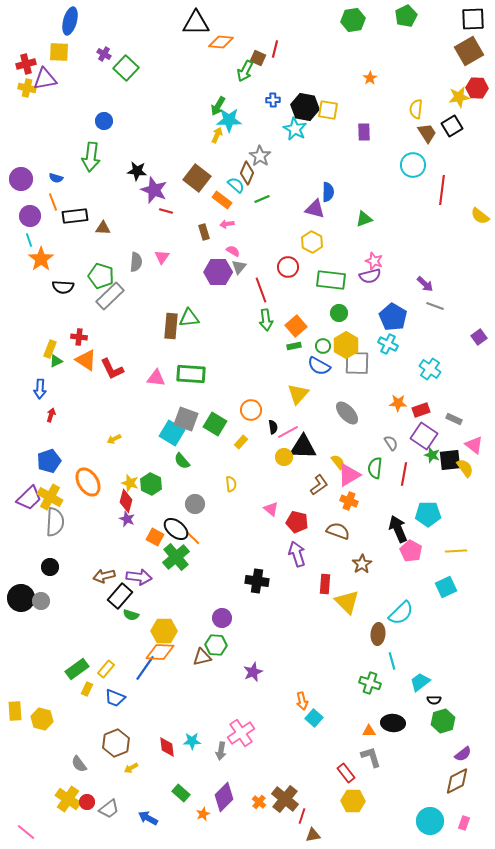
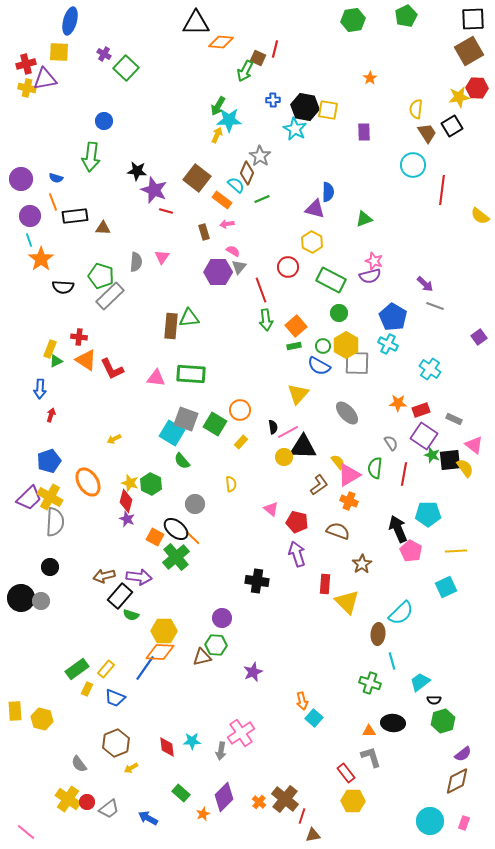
green rectangle at (331, 280): rotated 20 degrees clockwise
orange circle at (251, 410): moved 11 px left
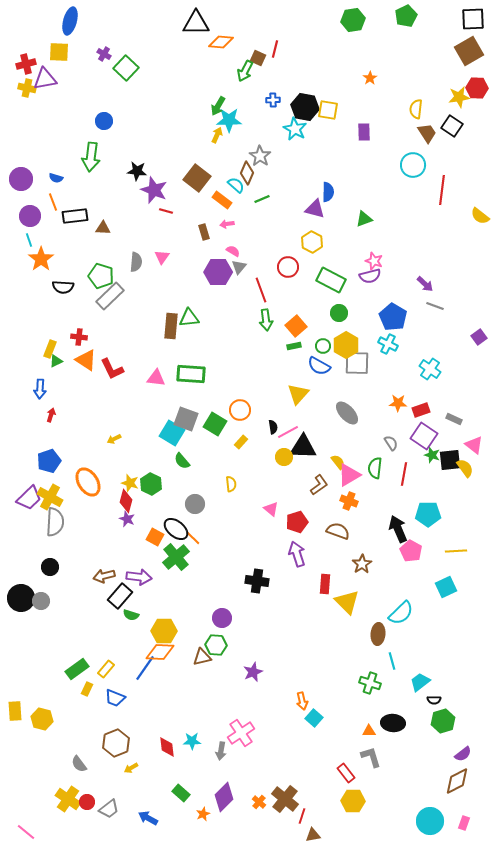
black square at (452, 126): rotated 25 degrees counterclockwise
red pentagon at (297, 522): rotated 30 degrees counterclockwise
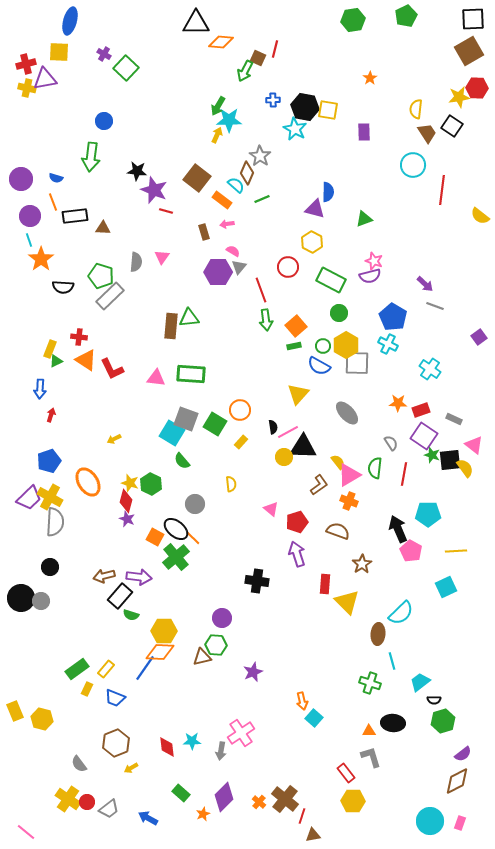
yellow rectangle at (15, 711): rotated 18 degrees counterclockwise
pink rectangle at (464, 823): moved 4 px left
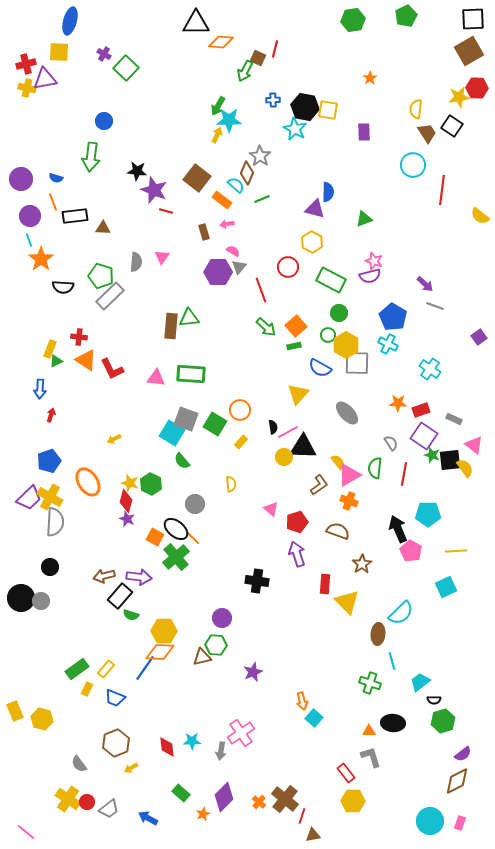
green arrow at (266, 320): moved 7 px down; rotated 40 degrees counterclockwise
green circle at (323, 346): moved 5 px right, 11 px up
blue semicircle at (319, 366): moved 1 px right, 2 px down
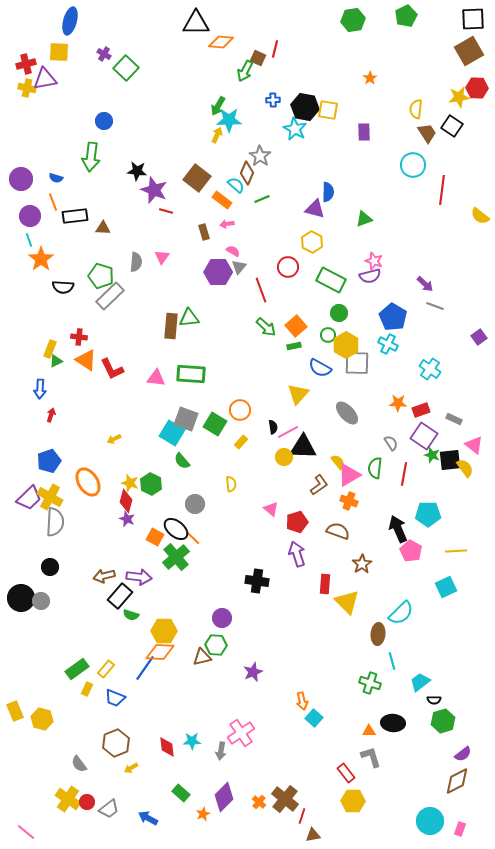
pink rectangle at (460, 823): moved 6 px down
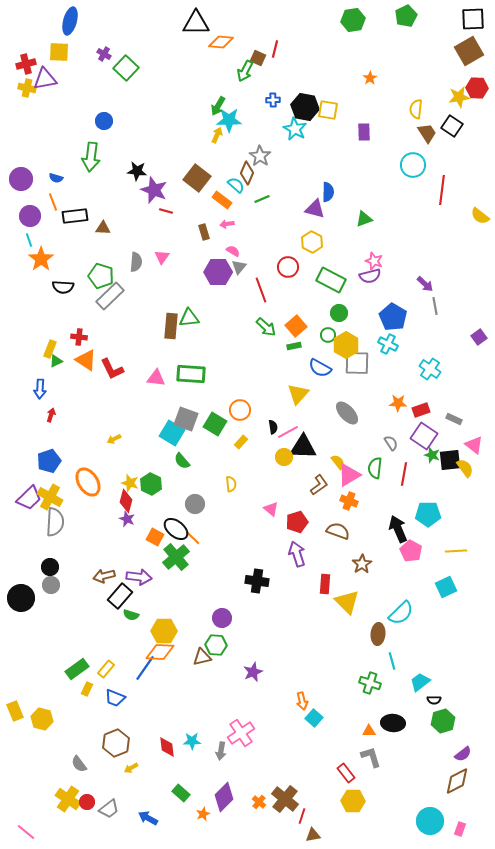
gray line at (435, 306): rotated 60 degrees clockwise
gray circle at (41, 601): moved 10 px right, 16 px up
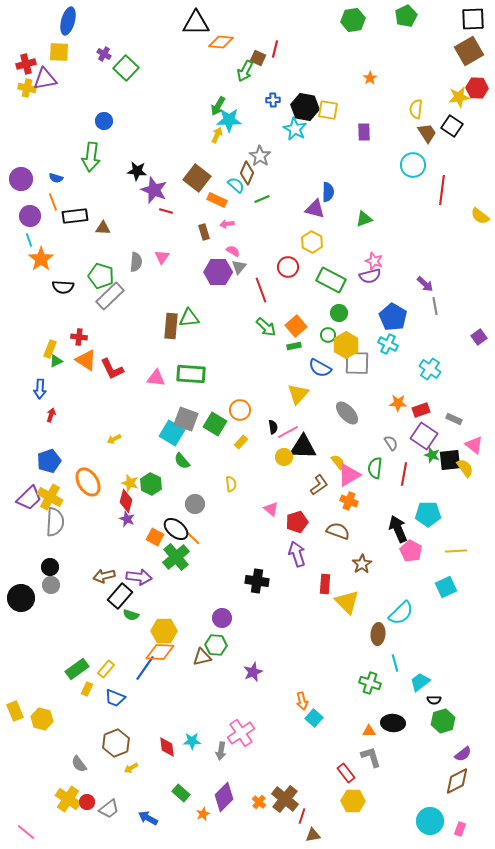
blue ellipse at (70, 21): moved 2 px left
orange rectangle at (222, 200): moved 5 px left; rotated 12 degrees counterclockwise
cyan line at (392, 661): moved 3 px right, 2 px down
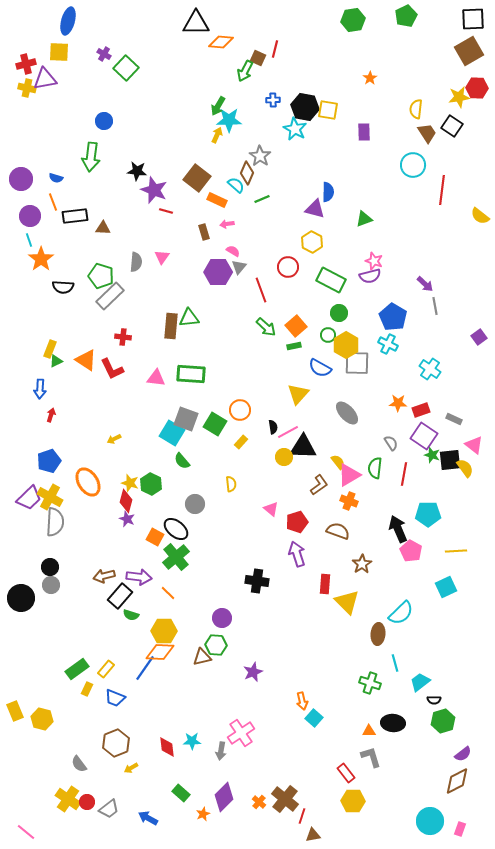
red cross at (79, 337): moved 44 px right
orange line at (193, 538): moved 25 px left, 55 px down
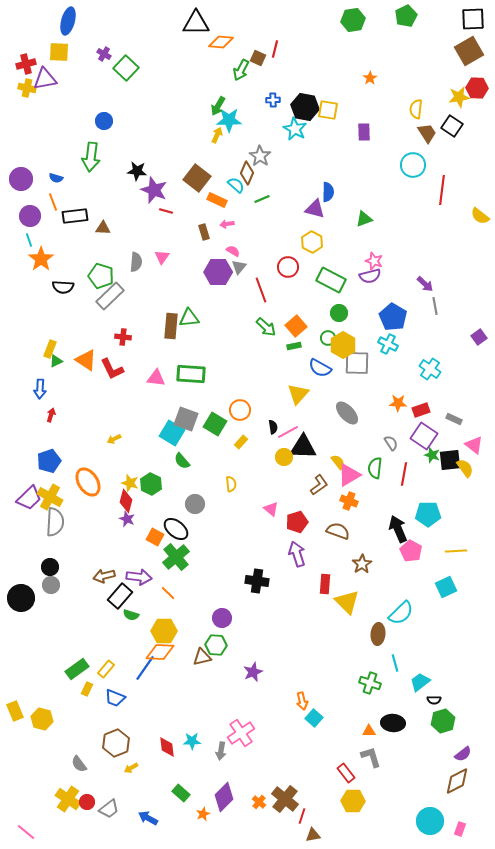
green arrow at (245, 71): moved 4 px left, 1 px up
green circle at (328, 335): moved 3 px down
yellow hexagon at (346, 345): moved 3 px left
